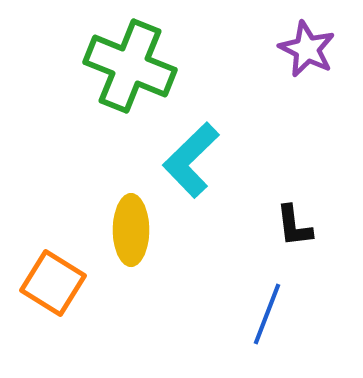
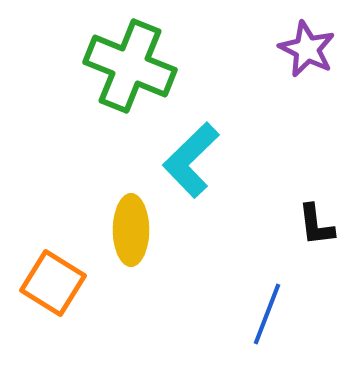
black L-shape: moved 22 px right, 1 px up
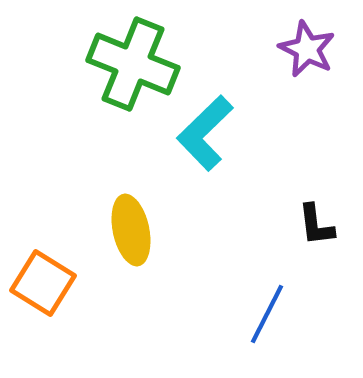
green cross: moved 3 px right, 2 px up
cyan L-shape: moved 14 px right, 27 px up
yellow ellipse: rotated 12 degrees counterclockwise
orange square: moved 10 px left
blue line: rotated 6 degrees clockwise
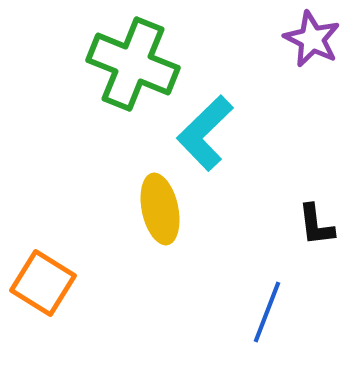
purple star: moved 5 px right, 10 px up
yellow ellipse: moved 29 px right, 21 px up
blue line: moved 2 px up; rotated 6 degrees counterclockwise
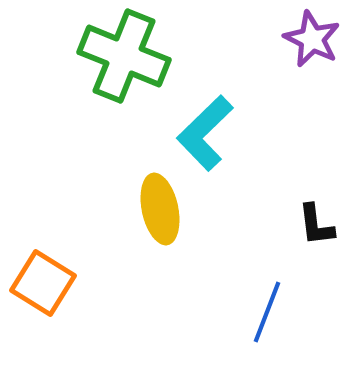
green cross: moved 9 px left, 8 px up
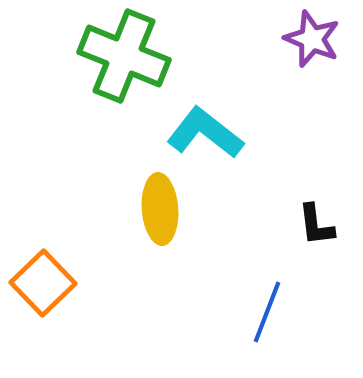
purple star: rotated 4 degrees counterclockwise
cyan L-shape: rotated 82 degrees clockwise
yellow ellipse: rotated 8 degrees clockwise
orange square: rotated 14 degrees clockwise
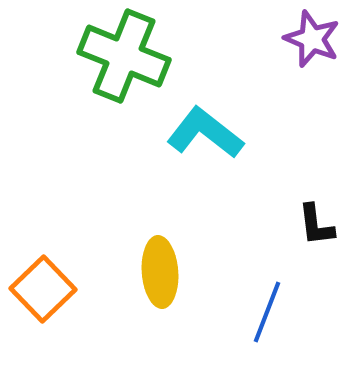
yellow ellipse: moved 63 px down
orange square: moved 6 px down
